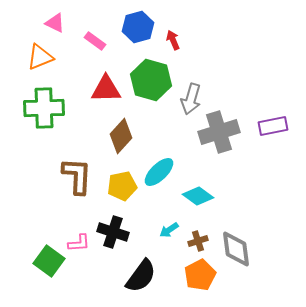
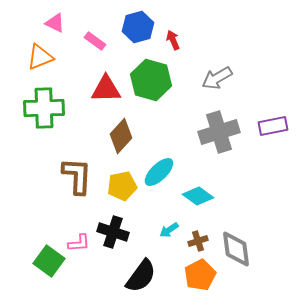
gray arrow: moved 26 px right, 21 px up; rotated 44 degrees clockwise
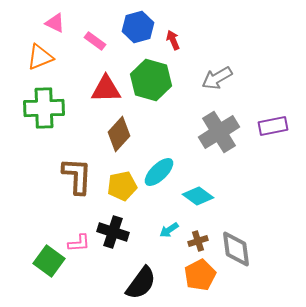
gray cross: rotated 15 degrees counterclockwise
brown diamond: moved 2 px left, 2 px up
black semicircle: moved 7 px down
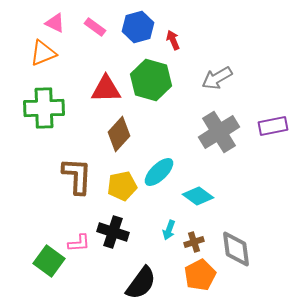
pink rectangle: moved 14 px up
orange triangle: moved 3 px right, 4 px up
cyan arrow: rotated 36 degrees counterclockwise
brown cross: moved 4 px left, 1 px down
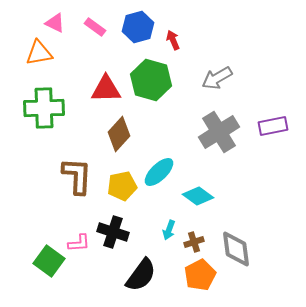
orange triangle: moved 4 px left; rotated 12 degrees clockwise
black semicircle: moved 8 px up
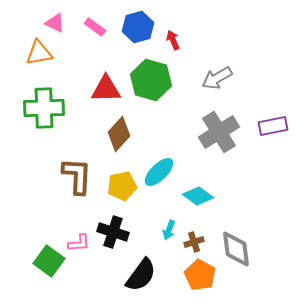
orange pentagon: rotated 16 degrees counterclockwise
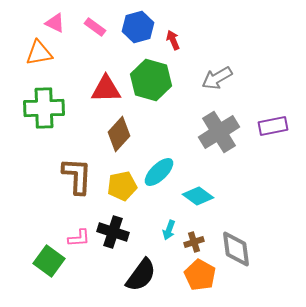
pink L-shape: moved 5 px up
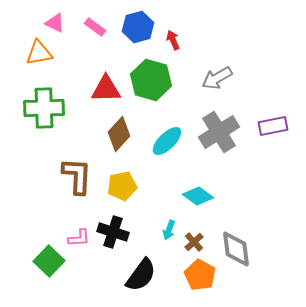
cyan ellipse: moved 8 px right, 31 px up
brown cross: rotated 24 degrees counterclockwise
green square: rotated 8 degrees clockwise
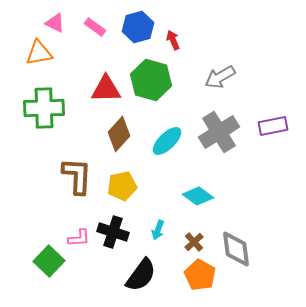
gray arrow: moved 3 px right, 1 px up
cyan arrow: moved 11 px left
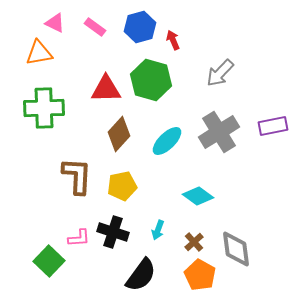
blue hexagon: moved 2 px right
gray arrow: moved 4 px up; rotated 16 degrees counterclockwise
